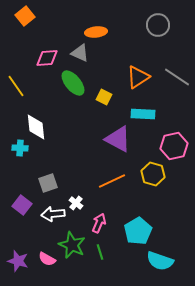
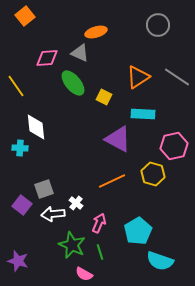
orange ellipse: rotated 10 degrees counterclockwise
gray square: moved 4 px left, 6 px down
pink semicircle: moved 37 px right, 15 px down
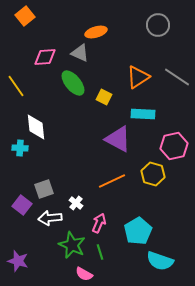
pink diamond: moved 2 px left, 1 px up
white arrow: moved 3 px left, 4 px down
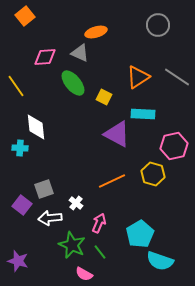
purple triangle: moved 1 px left, 5 px up
cyan pentagon: moved 2 px right, 3 px down
green line: rotated 21 degrees counterclockwise
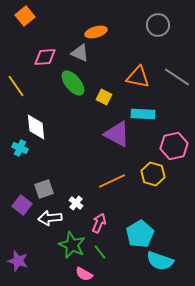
orange triangle: rotated 45 degrees clockwise
cyan cross: rotated 21 degrees clockwise
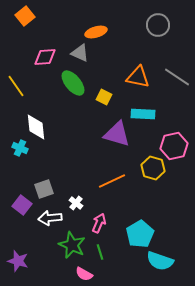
purple triangle: rotated 12 degrees counterclockwise
yellow hexagon: moved 6 px up
green line: rotated 21 degrees clockwise
